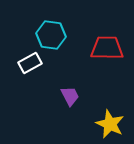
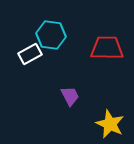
white rectangle: moved 9 px up
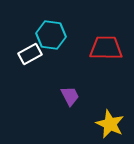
red trapezoid: moved 1 px left
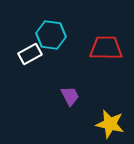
yellow star: rotated 12 degrees counterclockwise
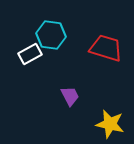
red trapezoid: rotated 16 degrees clockwise
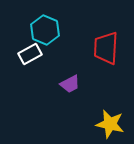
cyan hexagon: moved 6 px left, 5 px up; rotated 16 degrees clockwise
red trapezoid: rotated 104 degrees counterclockwise
purple trapezoid: moved 12 px up; rotated 90 degrees clockwise
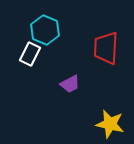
white rectangle: rotated 35 degrees counterclockwise
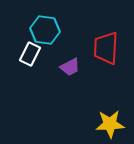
cyan hexagon: rotated 16 degrees counterclockwise
purple trapezoid: moved 17 px up
yellow star: rotated 16 degrees counterclockwise
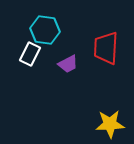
purple trapezoid: moved 2 px left, 3 px up
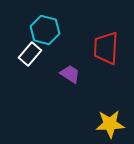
cyan hexagon: rotated 8 degrees clockwise
white rectangle: rotated 15 degrees clockwise
purple trapezoid: moved 2 px right, 10 px down; rotated 120 degrees counterclockwise
